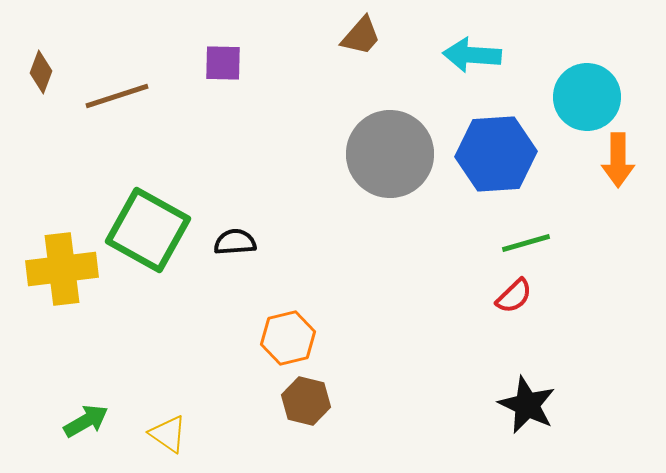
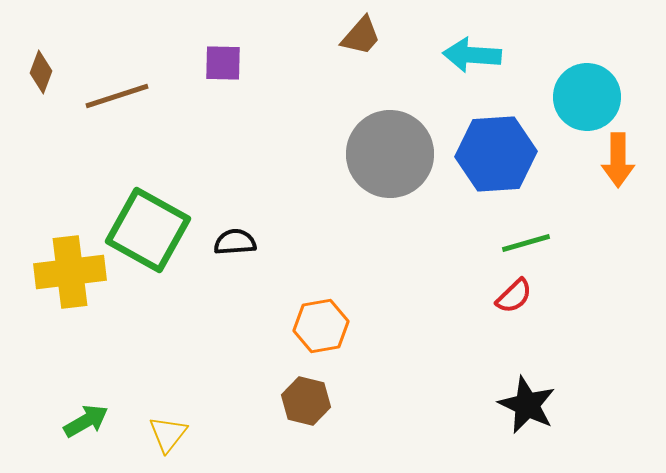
yellow cross: moved 8 px right, 3 px down
orange hexagon: moved 33 px right, 12 px up; rotated 4 degrees clockwise
yellow triangle: rotated 33 degrees clockwise
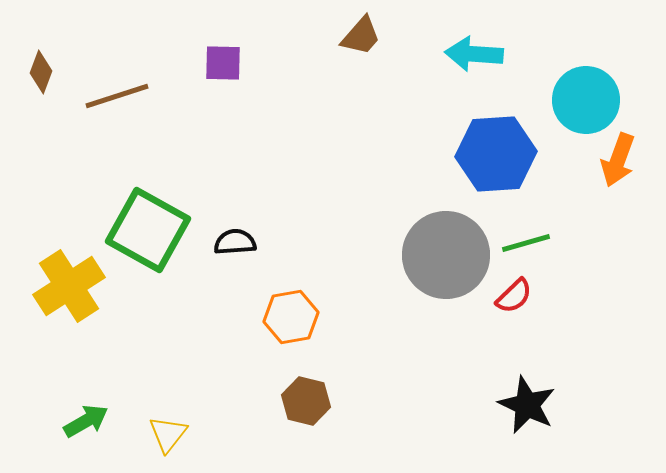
cyan arrow: moved 2 px right, 1 px up
cyan circle: moved 1 px left, 3 px down
gray circle: moved 56 px right, 101 px down
orange arrow: rotated 20 degrees clockwise
yellow cross: moved 1 px left, 14 px down; rotated 26 degrees counterclockwise
orange hexagon: moved 30 px left, 9 px up
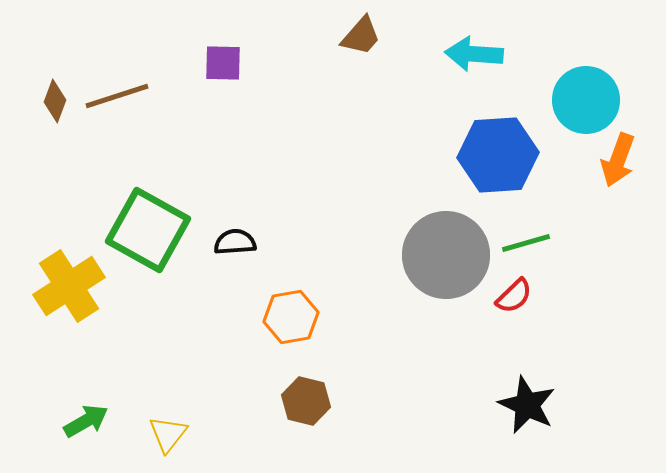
brown diamond: moved 14 px right, 29 px down
blue hexagon: moved 2 px right, 1 px down
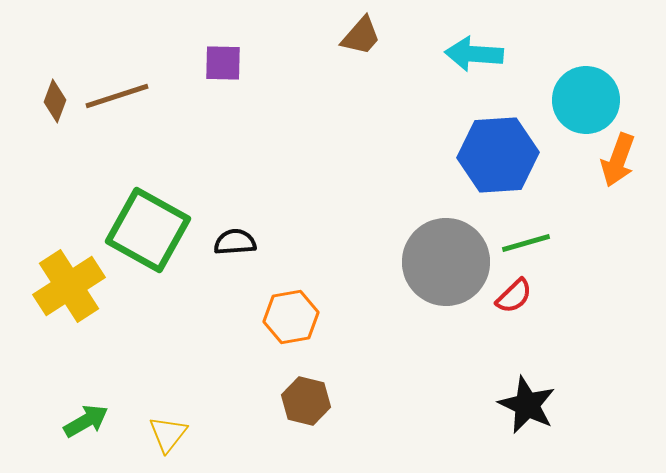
gray circle: moved 7 px down
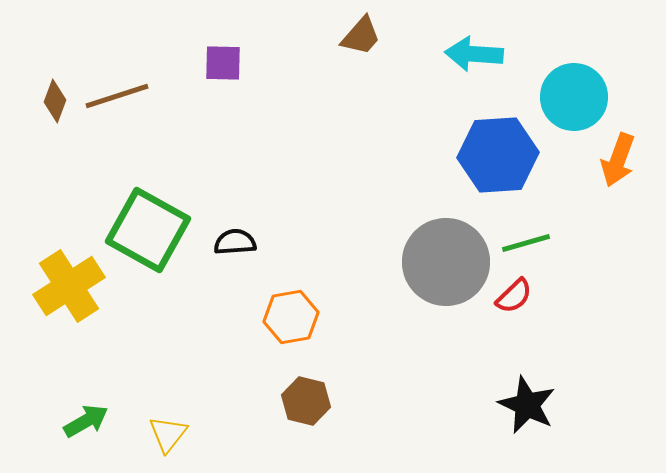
cyan circle: moved 12 px left, 3 px up
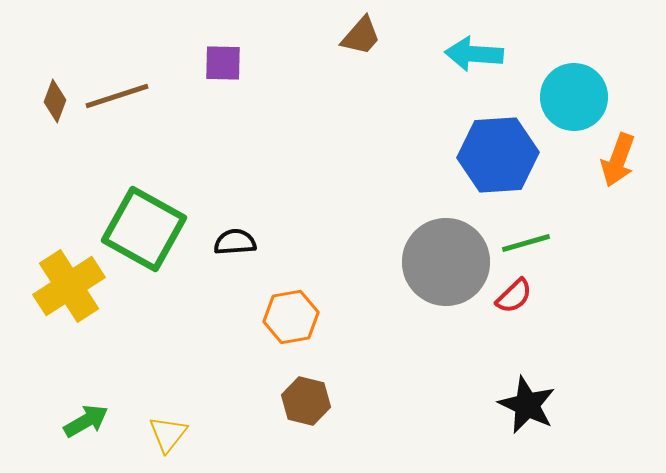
green square: moved 4 px left, 1 px up
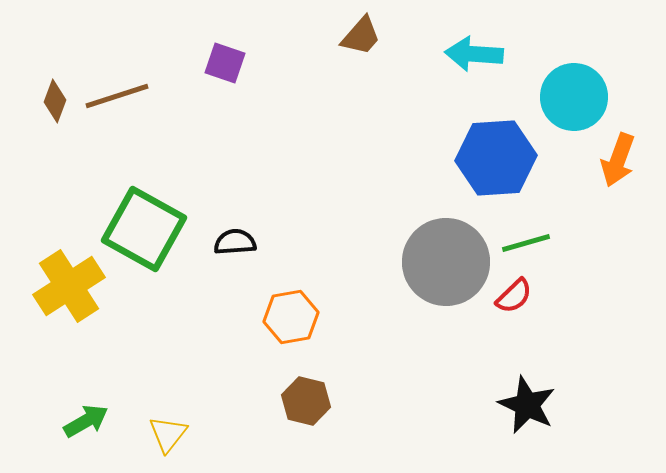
purple square: moved 2 px right; rotated 18 degrees clockwise
blue hexagon: moved 2 px left, 3 px down
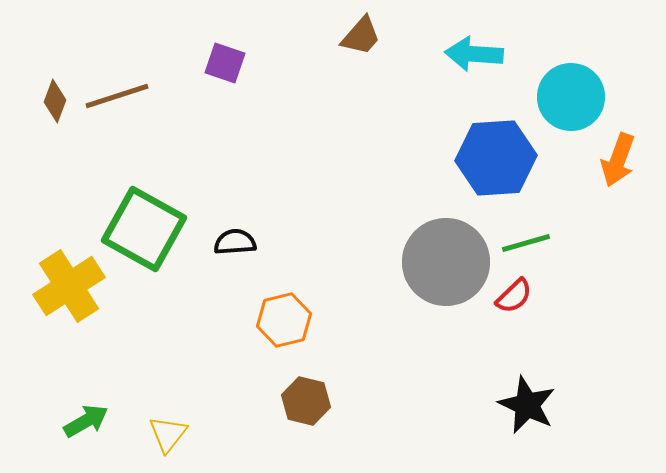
cyan circle: moved 3 px left
orange hexagon: moved 7 px left, 3 px down; rotated 4 degrees counterclockwise
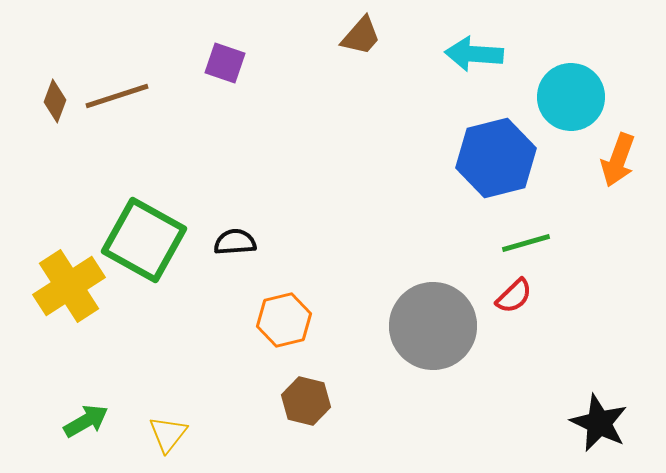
blue hexagon: rotated 10 degrees counterclockwise
green square: moved 11 px down
gray circle: moved 13 px left, 64 px down
black star: moved 72 px right, 18 px down
